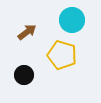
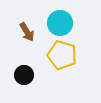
cyan circle: moved 12 px left, 3 px down
brown arrow: rotated 96 degrees clockwise
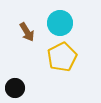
yellow pentagon: moved 2 px down; rotated 28 degrees clockwise
black circle: moved 9 px left, 13 px down
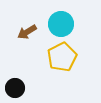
cyan circle: moved 1 px right, 1 px down
brown arrow: rotated 90 degrees clockwise
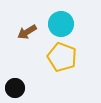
yellow pentagon: rotated 24 degrees counterclockwise
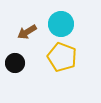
black circle: moved 25 px up
